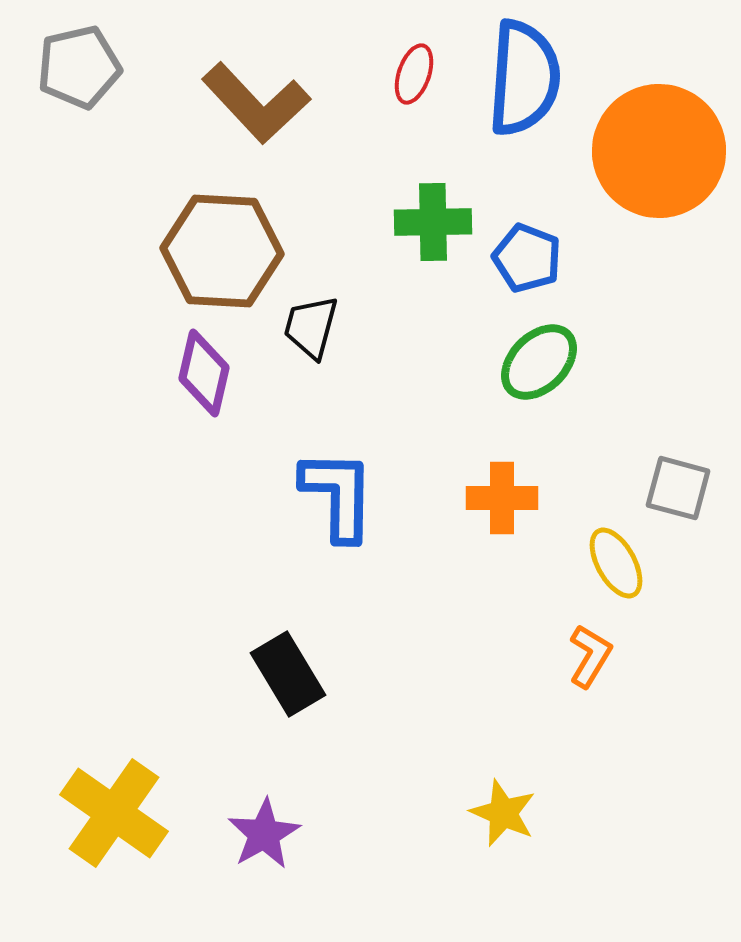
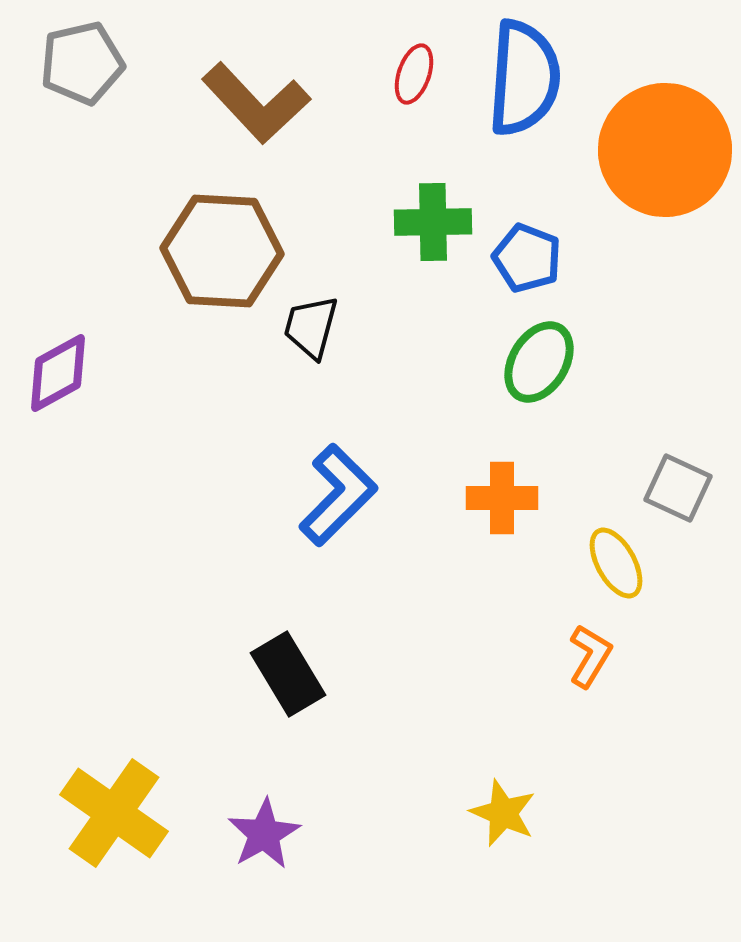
gray pentagon: moved 3 px right, 4 px up
orange circle: moved 6 px right, 1 px up
green ellipse: rotated 14 degrees counterclockwise
purple diamond: moved 146 px left; rotated 48 degrees clockwise
gray square: rotated 10 degrees clockwise
blue L-shape: rotated 44 degrees clockwise
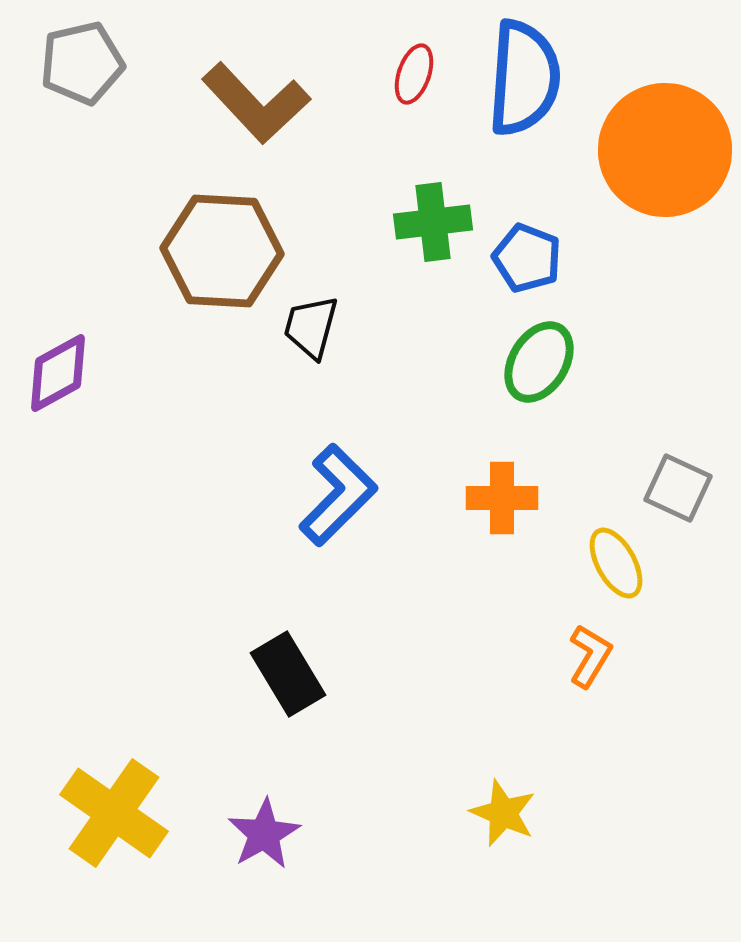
green cross: rotated 6 degrees counterclockwise
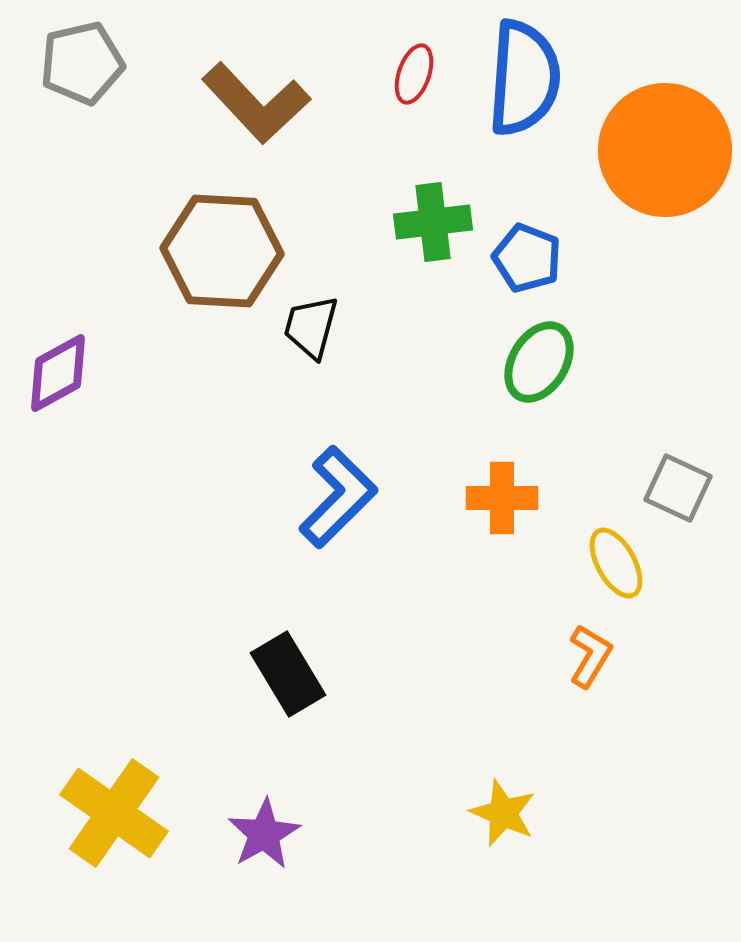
blue L-shape: moved 2 px down
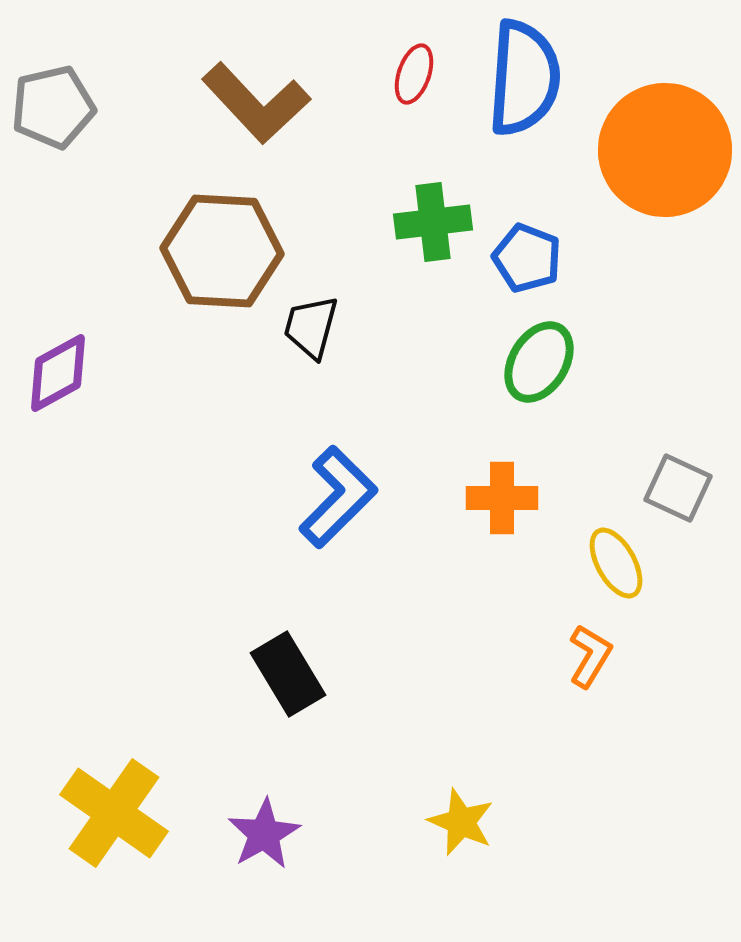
gray pentagon: moved 29 px left, 44 px down
yellow star: moved 42 px left, 9 px down
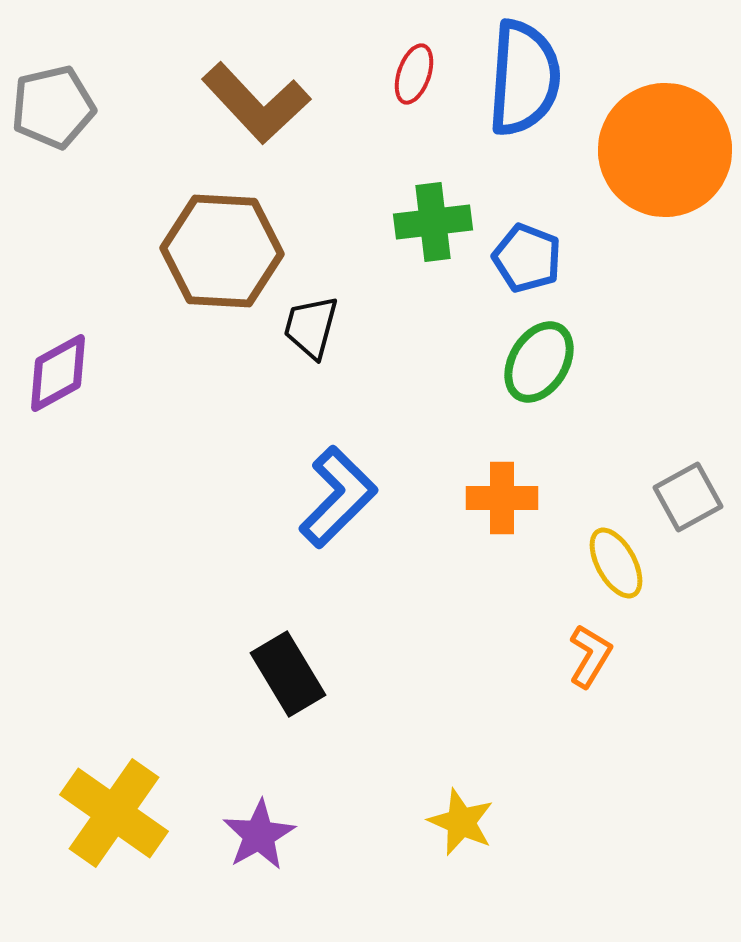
gray square: moved 10 px right, 9 px down; rotated 36 degrees clockwise
purple star: moved 5 px left, 1 px down
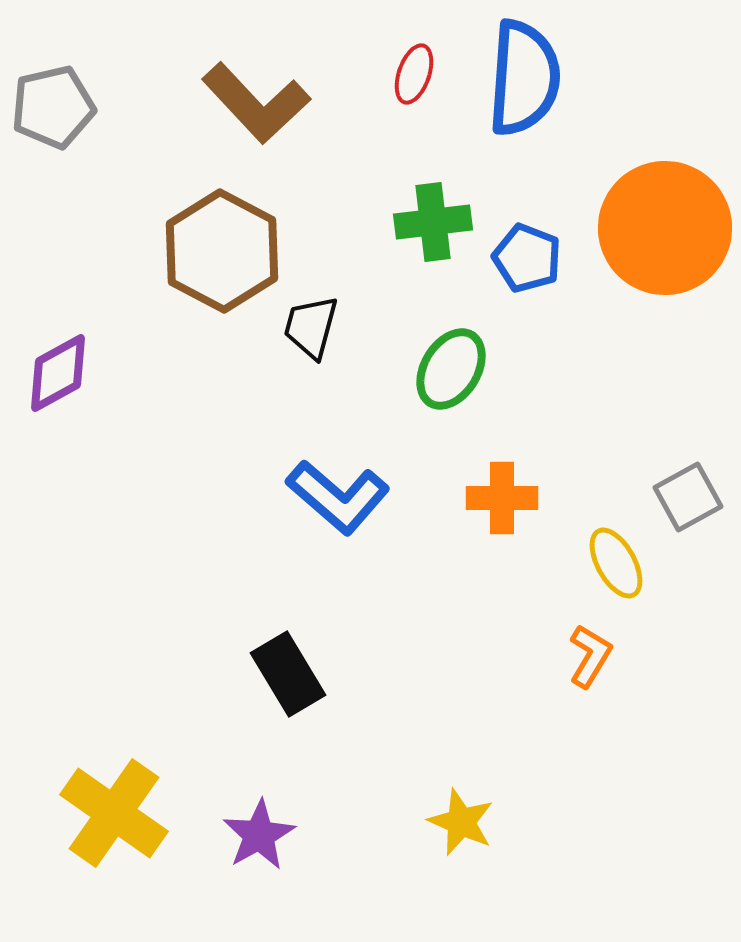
orange circle: moved 78 px down
brown hexagon: rotated 25 degrees clockwise
green ellipse: moved 88 px left, 7 px down
blue L-shape: rotated 86 degrees clockwise
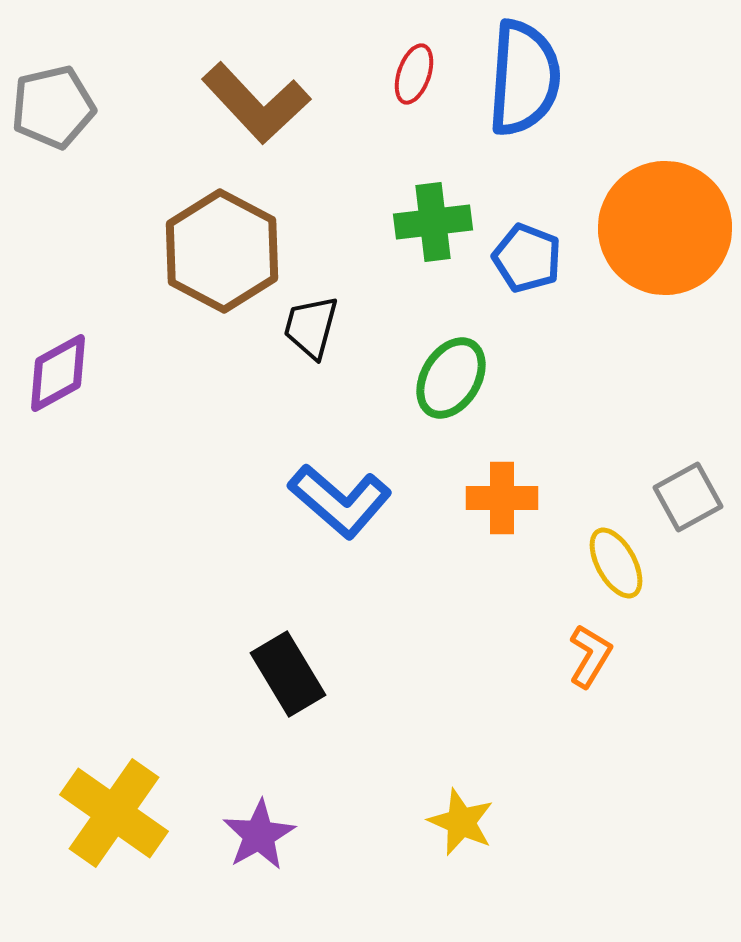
green ellipse: moved 9 px down
blue L-shape: moved 2 px right, 4 px down
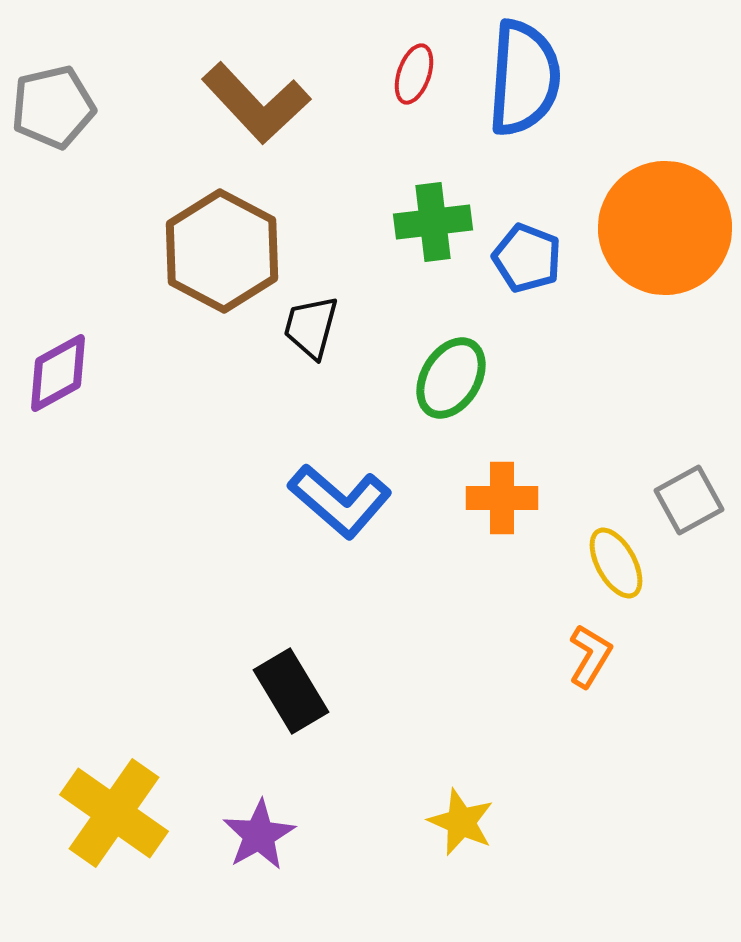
gray square: moved 1 px right, 3 px down
black rectangle: moved 3 px right, 17 px down
